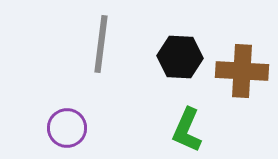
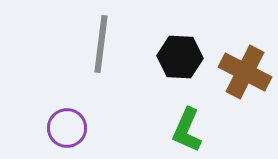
brown cross: moved 3 px right, 1 px down; rotated 24 degrees clockwise
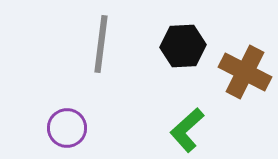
black hexagon: moved 3 px right, 11 px up; rotated 6 degrees counterclockwise
green L-shape: rotated 24 degrees clockwise
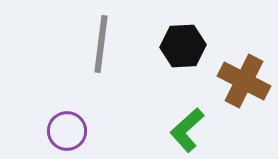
brown cross: moved 1 px left, 9 px down
purple circle: moved 3 px down
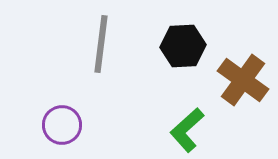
brown cross: moved 1 px left, 1 px up; rotated 9 degrees clockwise
purple circle: moved 5 px left, 6 px up
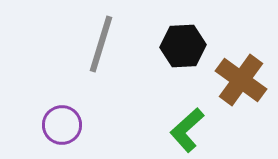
gray line: rotated 10 degrees clockwise
brown cross: moved 2 px left
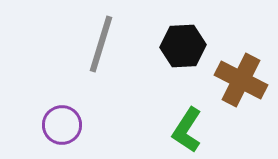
brown cross: rotated 9 degrees counterclockwise
green L-shape: rotated 15 degrees counterclockwise
